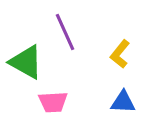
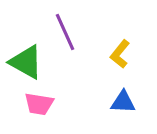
pink trapezoid: moved 14 px left, 2 px down; rotated 12 degrees clockwise
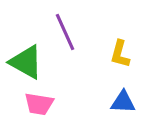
yellow L-shape: rotated 24 degrees counterclockwise
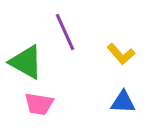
yellow L-shape: moved 1 px right; rotated 56 degrees counterclockwise
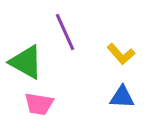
blue triangle: moved 1 px left, 5 px up
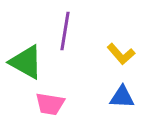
purple line: moved 1 px up; rotated 33 degrees clockwise
pink trapezoid: moved 11 px right
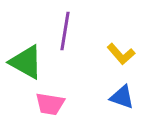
blue triangle: rotated 16 degrees clockwise
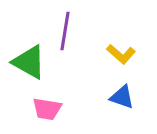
yellow L-shape: rotated 8 degrees counterclockwise
green triangle: moved 3 px right
pink trapezoid: moved 3 px left, 5 px down
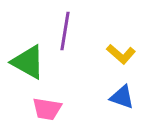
green triangle: moved 1 px left
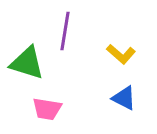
green triangle: moved 1 px left, 1 px down; rotated 12 degrees counterclockwise
blue triangle: moved 2 px right, 1 px down; rotated 8 degrees clockwise
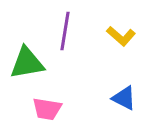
yellow L-shape: moved 18 px up
green triangle: rotated 27 degrees counterclockwise
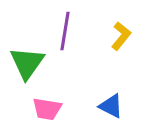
yellow L-shape: rotated 92 degrees counterclockwise
green triangle: rotated 45 degrees counterclockwise
blue triangle: moved 13 px left, 8 px down
